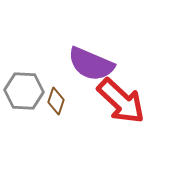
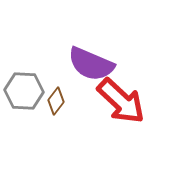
brown diamond: rotated 20 degrees clockwise
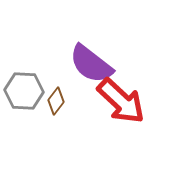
purple semicircle: rotated 15 degrees clockwise
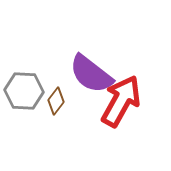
purple semicircle: moved 10 px down
red arrow: rotated 104 degrees counterclockwise
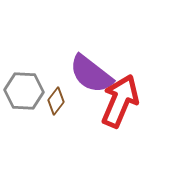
red arrow: moved 1 px left; rotated 6 degrees counterclockwise
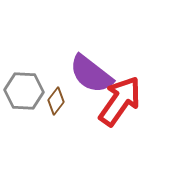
red arrow: rotated 12 degrees clockwise
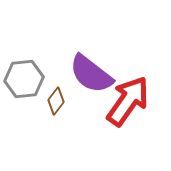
gray hexagon: moved 12 px up; rotated 9 degrees counterclockwise
red arrow: moved 8 px right
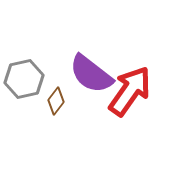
gray hexagon: rotated 6 degrees counterclockwise
red arrow: moved 2 px right, 10 px up
